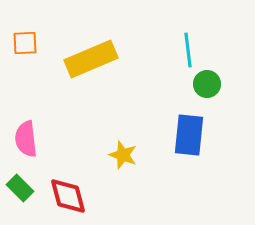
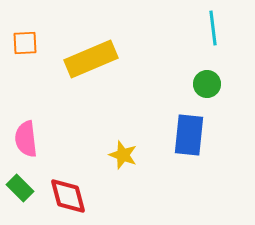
cyan line: moved 25 px right, 22 px up
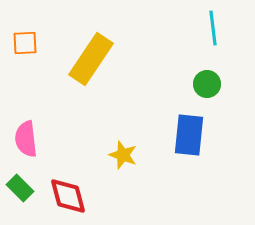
yellow rectangle: rotated 33 degrees counterclockwise
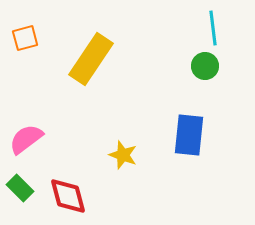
orange square: moved 5 px up; rotated 12 degrees counterclockwise
green circle: moved 2 px left, 18 px up
pink semicircle: rotated 60 degrees clockwise
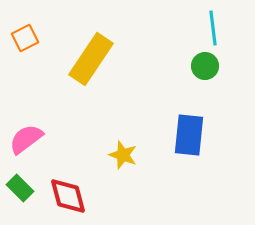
orange square: rotated 12 degrees counterclockwise
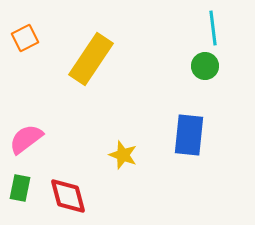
green rectangle: rotated 56 degrees clockwise
